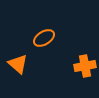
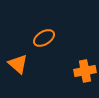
orange cross: moved 5 px down
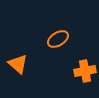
orange ellipse: moved 14 px right, 1 px down
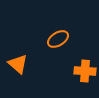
orange cross: rotated 15 degrees clockwise
